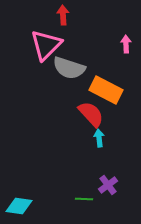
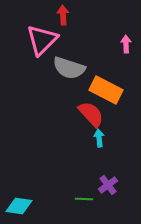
pink triangle: moved 4 px left, 5 px up
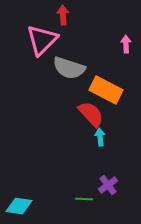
cyan arrow: moved 1 px right, 1 px up
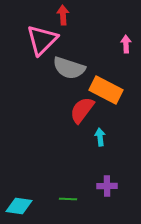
red semicircle: moved 9 px left, 4 px up; rotated 100 degrees counterclockwise
purple cross: moved 1 px left, 1 px down; rotated 36 degrees clockwise
green line: moved 16 px left
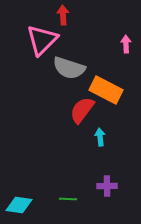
cyan diamond: moved 1 px up
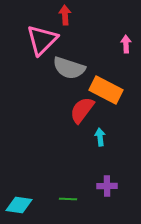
red arrow: moved 2 px right
